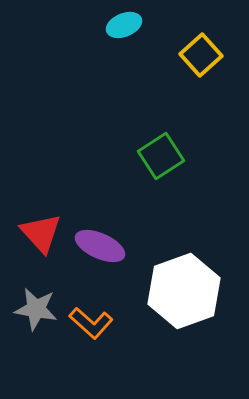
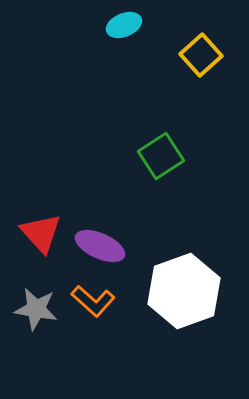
orange L-shape: moved 2 px right, 22 px up
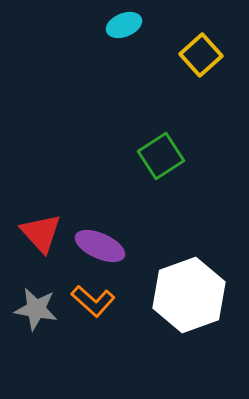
white hexagon: moved 5 px right, 4 px down
